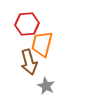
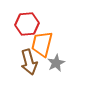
gray star: moved 10 px right, 23 px up; rotated 18 degrees clockwise
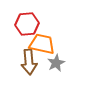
orange trapezoid: rotated 88 degrees clockwise
brown arrow: rotated 10 degrees clockwise
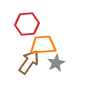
orange trapezoid: moved 1 px right, 1 px down; rotated 16 degrees counterclockwise
brown arrow: rotated 140 degrees counterclockwise
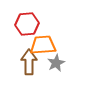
brown arrow: rotated 35 degrees counterclockwise
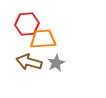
orange trapezoid: moved 6 px up
brown arrow: rotated 75 degrees counterclockwise
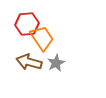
orange trapezoid: moved 1 px left, 1 px up; rotated 60 degrees clockwise
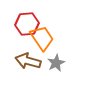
brown arrow: moved 1 px left, 1 px up
